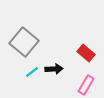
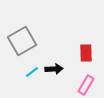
gray square: moved 2 px left, 1 px up; rotated 20 degrees clockwise
red rectangle: rotated 48 degrees clockwise
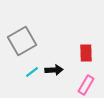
black arrow: moved 1 px down
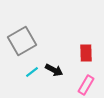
black arrow: rotated 30 degrees clockwise
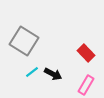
gray square: moved 2 px right; rotated 28 degrees counterclockwise
red rectangle: rotated 42 degrees counterclockwise
black arrow: moved 1 px left, 4 px down
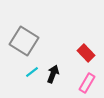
black arrow: rotated 96 degrees counterclockwise
pink rectangle: moved 1 px right, 2 px up
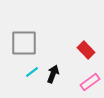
gray square: moved 2 px down; rotated 32 degrees counterclockwise
red rectangle: moved 3 px up
pink rectangle: moved 3 px right, 1 px up; rotated 24 degrees clockwise
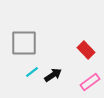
black arrow: moved 1 px down; rotated 36 degrees clockwise
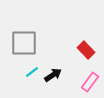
pink rectangle: rotated 18 degrees counterclockwise
